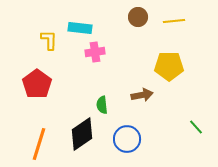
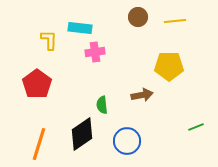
yellow line: moved 1 px right
green line: rotated 70 degrees counterclockwise
blue circle: moved 2 px down
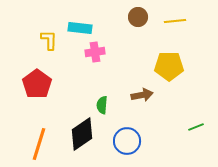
green semicircle: rotated 12 degrees clockwise
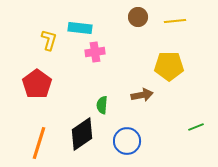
yellow L-shape: rotated 15 degrees clockwise
orange line: moved 1 px up
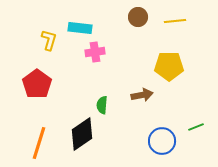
blue circle: moved 35 px right
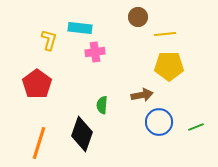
yellow line: moved 10 px left, 13 px down
black diamond: rotated 36 degrees counterclockwise
blue circle: moved 3 px left, 19 px up
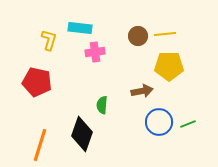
brown circle: moved 19 px down
red pentagon: moved 2 px up; rotated 24 degrees counterclockwise
brown arrow: moved 4 px up
green line: moved 8 px left, 3 px up
orange line: moved 1 px right, 2 px down
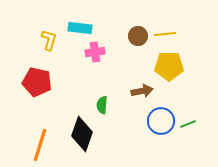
blue circle: moved 2 px right, 1 px up
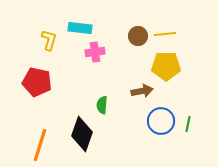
yellow pentagon: moved 3 px left
green line: rotated 56 degrees counterclockwise
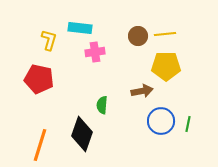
red pentagon: moved 2 px right, 3 px up
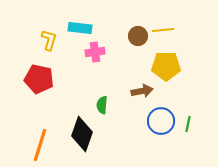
yellow line: moved 2 px left, 4 px up
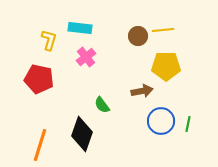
pink cross: moved 9 px left, 5 px down; rotated 30 degrees counterclockwise
green semicircle: rotated 42 degrees counterclockwise
